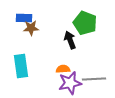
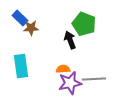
blue rectangle: moved 4 px left; rotated 42 degrees clockwise
green pentagon: moved 1 px left, 1 px down
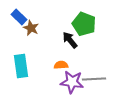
blue rectangle: moved 1 px left, 1 px up
brown star: rotated 28 degrees clockwise
black arrow: rotated 18 degrees counterclockwise
orange semicircle: moved 2 px left, 4 px up
purple star: moved 2 px right, 1 px up; rotated 20 degrees clockwise
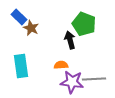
black arrow: rotated 24 degrees clockwise
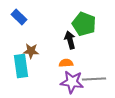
brown star: moved 23 px down; rotated 21 degrees counterclockwise
orange semicircle: moved 5 px right, 2 px up
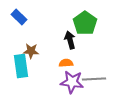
green pentagon: moved 1 px right, 1 px up; rotated 15 degrees clockwise
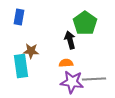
blue rectangle: rotated 56 degrees clockwise
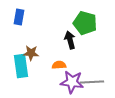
green pentagon: rotated 20 degrees counterclockwise
brown star: moved 2 px down
orange semicircle: moved 7 px left, 2 px down
gray line: moved 2 px left, 3 px down
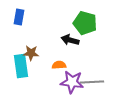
black arrow: rotated 60 degrees counterclockwise
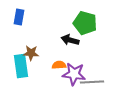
purple star: moved 2 px right, 8 px up
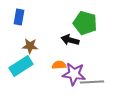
brown star: moved 1 px left, 7 px up
cyan rectangle: rotated 65 degrees clockwise
